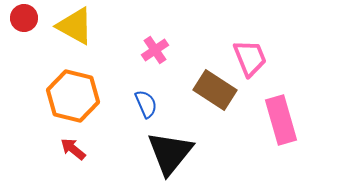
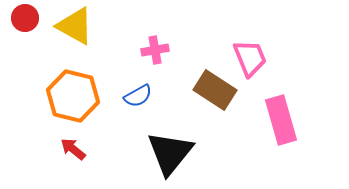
red circle: moved 1 px right
pink cross: rotated 24 degrees clockwise
blue semicircle: moved 8 px left, 8 px up; rotated 84 degrees clockwise
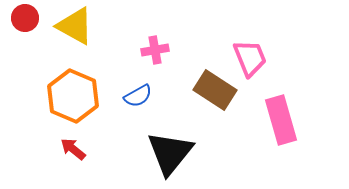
orange hexagon: rotated 9 degrees clockwise
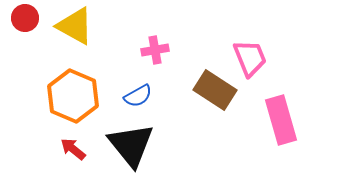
black triangle: moved 39 px left, 8 px up; rotated 18 degrees counterclockwise
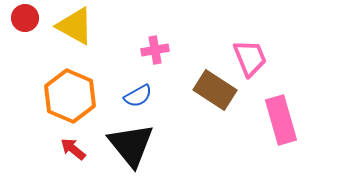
orange hexagon: moved 3 px left
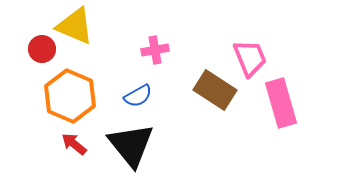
red circle: moved 17 px right, 31 px down
yellow triangle: rotated 6 degrees counterclockwise
pink rectangle: moved 17 px up
red arrow: moved 1 px right, 5 px up
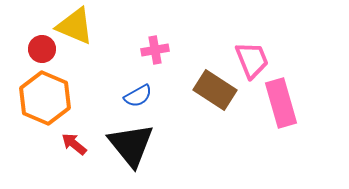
pink trapezoid: moved 2 px right, 2 px down
orange hexagon: moved 25 px left, 2 px down
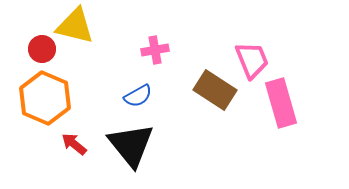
yellow triangle: rotated 9 degrees counterclockwise
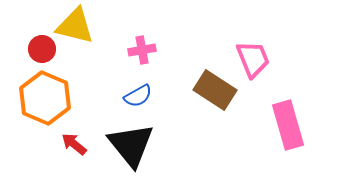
pink cross: moved 13 px left
pink trapezoid: moved 1 px right, 1 px up
pink rectangle: moved 7 px right, 22 px down
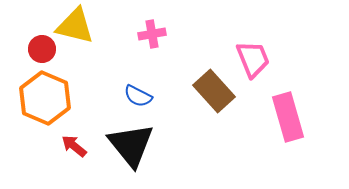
pink cross: moved 10 px right, 16 px up
brown rectangle: moved 1 px left, 1 px down; rotated 15 degrees clockwise
blue semicircle: rotated 56 degrees clockwise
pink rectangle: moved 8 px up
red arrow: moved 2 px down
